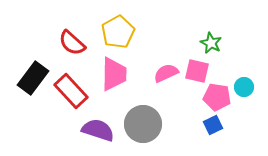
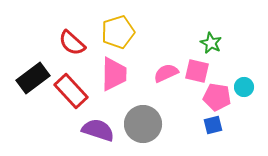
yellow pentagon: rotated 12 degrees clockwise
black rectangle: rotated 16 degrees clockwise
blue square: rotated 12 degrees clockwise
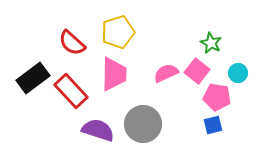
pink square: rotated 25 degrees clockwise
cyan circle: moved 6 px left, 14 px up
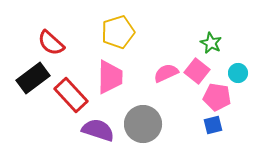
red semicircle: moved 21 px left
pink trapezoid: moved 4 px left, 3 px down
red rectangle: moved 4 px down
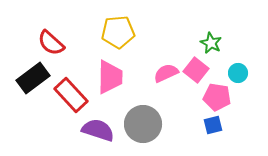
yellow pentagon: rotated 12 degrees clockwise
pink square: moved 1 px left, 1 px up
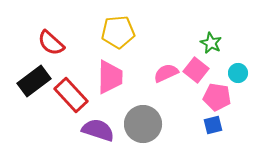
black rectangle: moved 1 px right, 3 px down
